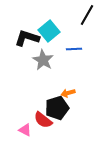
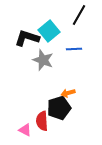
black line: moved 8 px left
gray star: rotated 10 degrees counterclockwise
black pentagon: moved 2 px right
red semicircle: moved 1 px left, 1 px down; rotated 48 degrees clockwise
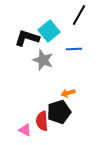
black pentagon: moved 4 px down
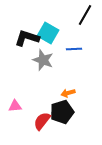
black line: moved 6 px right
cyan square: moved 1 px left, 2 px down; rotated 20 degrees counterclockwise
black pentagon: moved 3 px right
red semicircle: rotated 42 degrees clockwise
pink triangle: moved 10 px left, 24 px up; rotated 32 degrees counterclockwise
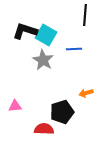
black line: rotated 25 degrees counterclockwise
cyan square: moved 2 px left, 2 px down
black L-shape: moved 2 px left, 7 px up
gray star: rotated 10 degrees clockwise
orange arrow: moved 18 px right
red semicircle: moved 2 px right, 8 px down; rotated 54 degrees clockwise
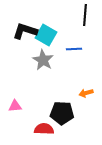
black pentagon: moved 1 px down; rotated 20 degrees clockwise
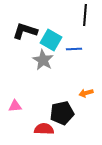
cyan square: moved 5 px right, 5 px down
black pentagon: rotated 15 degrees counterclockwise
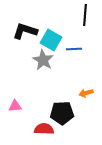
black pentagon: rotated 10 degrees clockwise
